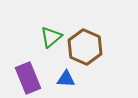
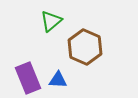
green triangle: moved 16 px up
blue triangle: moved 8 px left, 1 px down
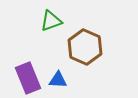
green triangle: rotated 20 degrees clockwise
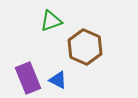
blue triangle: rotated 24 degrees clockwise
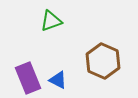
brown hexagon: moved 18 px right, 14 px down
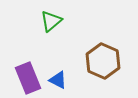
green triangle: rotated 20 degrees counterclockwise
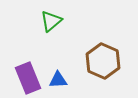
blue triangle: rotated 30 degrees counterclockwise
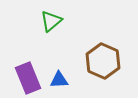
blue triangle: moved 1 px right
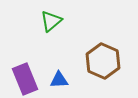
purple rectangle: moved 3 px left, 1 px down
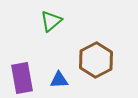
brown hexagon: moved 7 px left, 1 px up; rotated 8 degrees clockwise
purple rectangle: moved 3 px left, 1 px up; rotated 12 degrees clockwise
